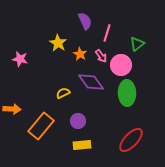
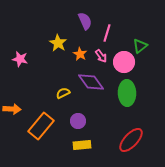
green triangle: moved 3 px right, 2 px down
pink circle: moved 3 px right, 3 px up
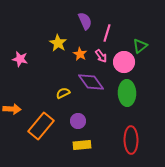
red ellipse: rotated 44 degrees counterclockwise
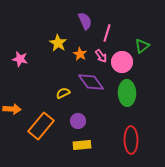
green triangle: moved 2 px right
pink circle: moved 2 px left
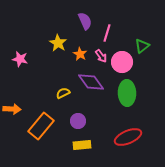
red ellipse: moved 3 px left, 3 px up; rotated 68 degrees clockwise
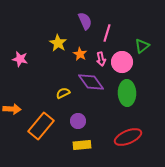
pink arrow: moved 3 px down; rotated 24 degrees clockwise
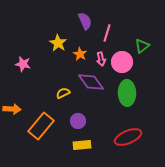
pink star: moved 3 px right, 5 px down
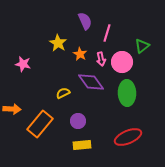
orange rectangle: moved 1 px left, 2 px up
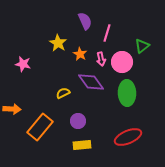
orange rectangle: moved 3 px down
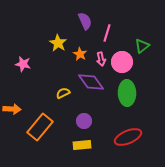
purple circle: moved 6 px right
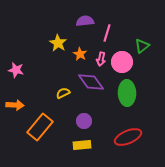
purple semicircle: rotated 72 degrees counterclockwise
pink arrow: rotated 24 degrees clockwise
pink star: moved 7 px left, 6 px down
orange arrow: moved 3 px right, 4 px up
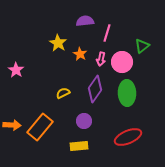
pink star: rotated 21 degrees clockwise
purple diamond: moved 4 px right, 7 px down; rotated 72 degrees clockwise
orange arrow: moved 3 px left, 20 px down
yellow rectangle: moved 3 px left, 1 px down
